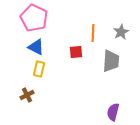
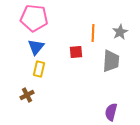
pink pentagon: rotated 20 degrees counterclockwise
gray star: moved 1 px left
blue triangle: rotated 42 degrees clockwise
purple semicircle: moved 2 px left
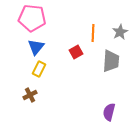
pink pentagon: moved 2 px left
red square: rotated 24 degrees counterclockwise
yellow rectangle: rotated 14 degrees clockwise
brown cross: moved 3 px right
purple semicircle: moved 2 px left
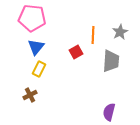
orange line: moved 2 px down
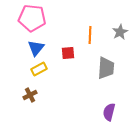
orange line: moved 3 px left
blue triangle: moved 1 px down
red square: moved 8 px left, 1 px down; rotated 24 degrees clockwise
gray trapezoid: moved 5 px left, 7 px down
yellow rectangle: rotated 35 degrees clockwise
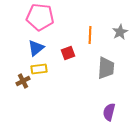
pink pentagon: moved 8 px right, 1 px up
blue triangle: rotated 12 degrees clockwise
red square: rotated 16 degrees counterclockwise
yellow rectangle: rotated 21 degrees clockwise
brown cross: moved 7 px left, 14 px up
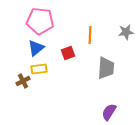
pink pentagon: moved 4 px down
gray star: moved 6 px right; rotated 21 degrees clockwise
purple semicircle: rotated 18 degrees clockwise
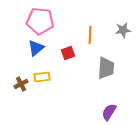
gray star: moved 3 px left, 2 px up
yellow rectangle: moved 3 px right, 8 px down
brown cross: moved 2 px left, 3 px down
